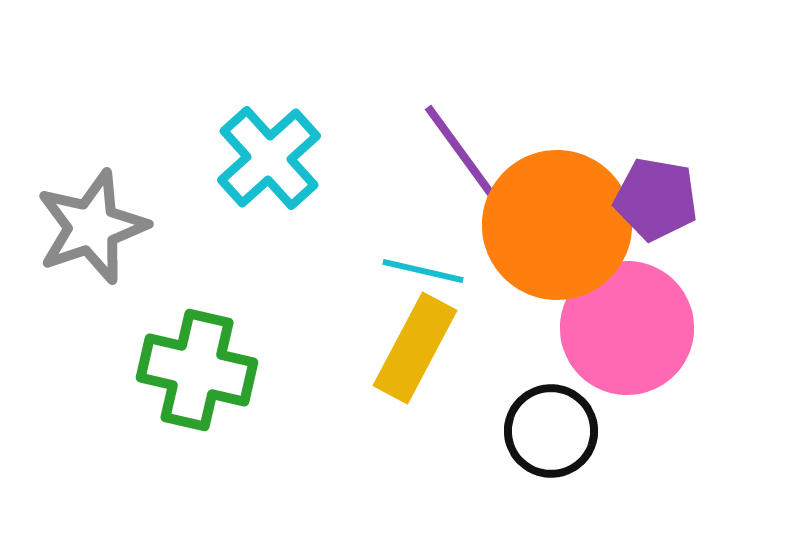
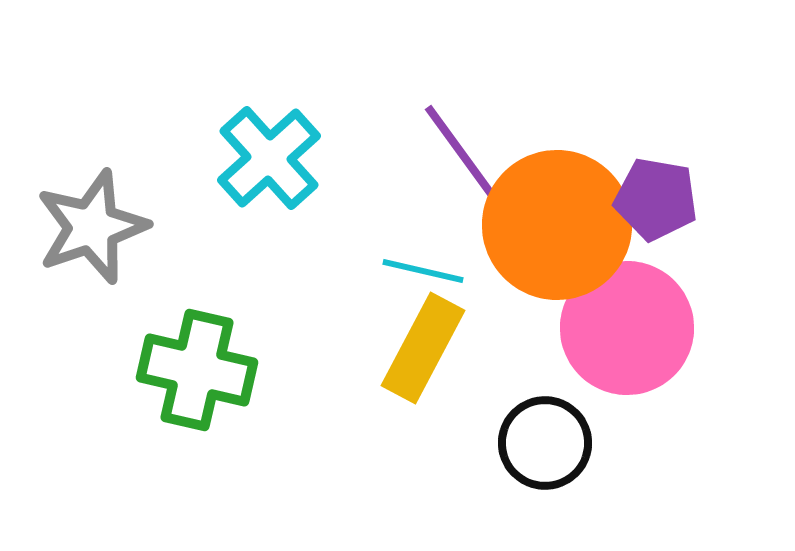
yellow rectangle: moved 8 px right
black circle: moved 6 px left, 12 px down
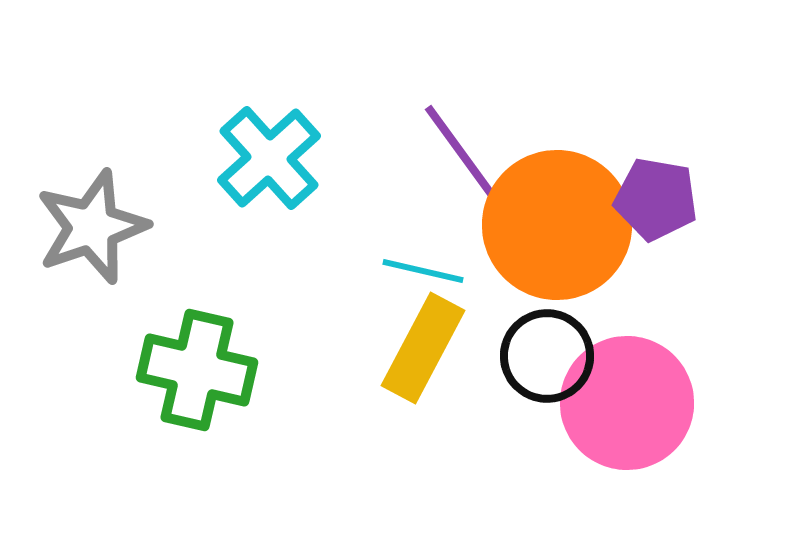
pink circle: moved 75 px down
black circle: moved 2 px right, 87 px up
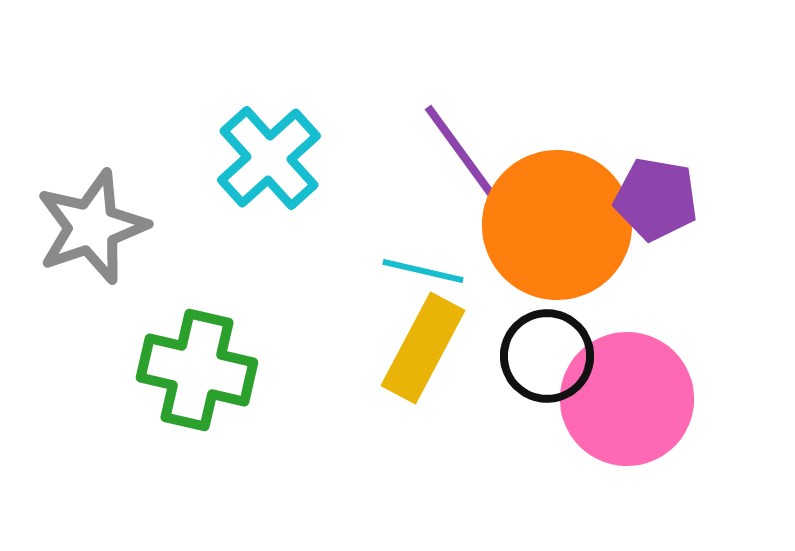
pink circle: moved 4 px up
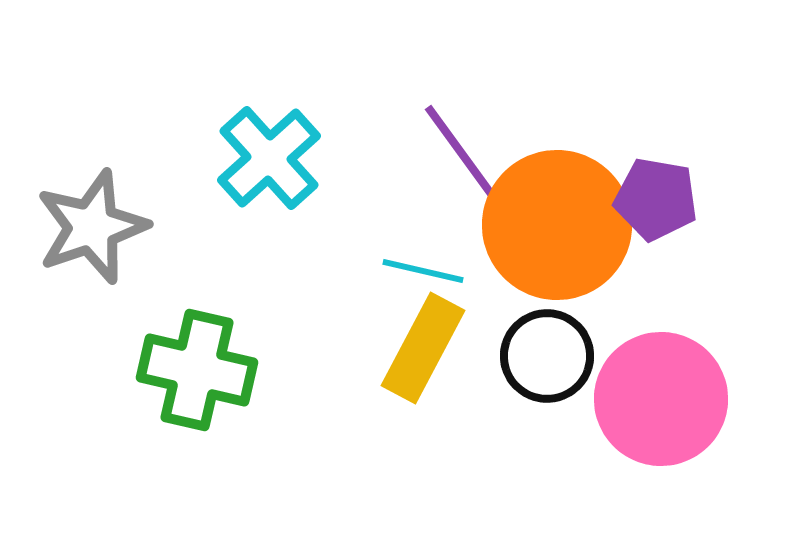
pink circle: moved 34 px right
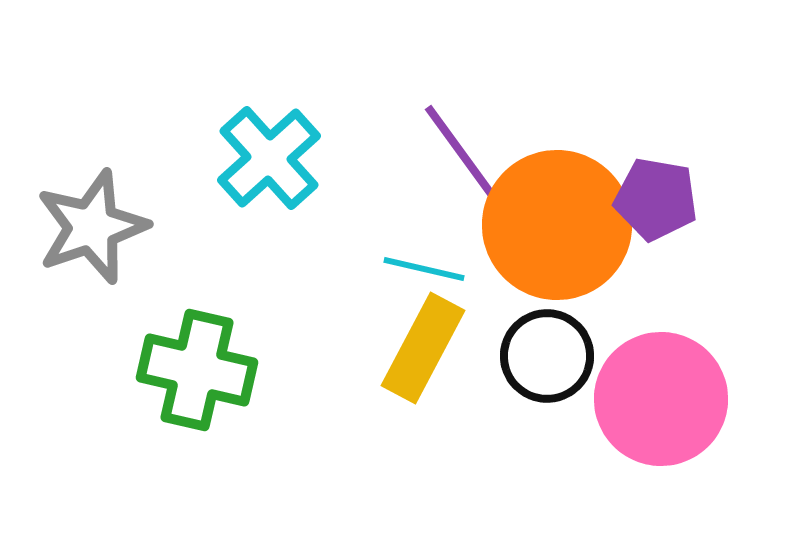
cyan line: moved 1 px right, 2 px up
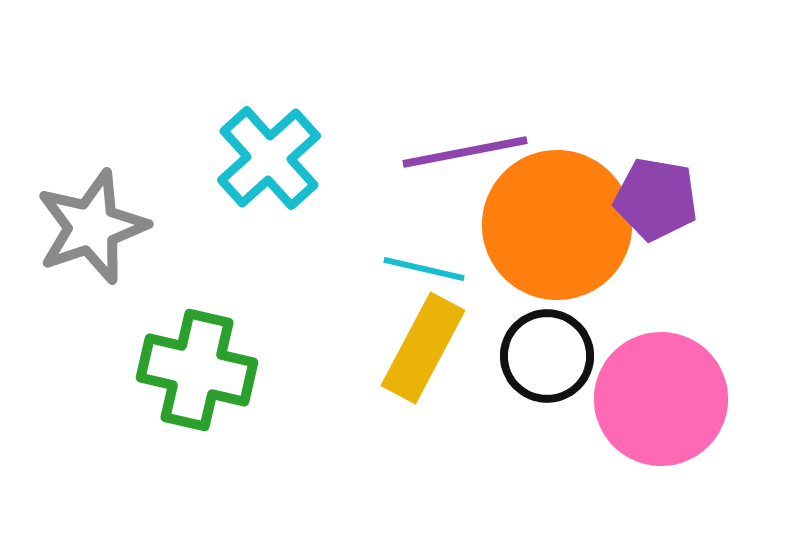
purple line: moved 6 px up; rotated 65 degrees counterclockwise
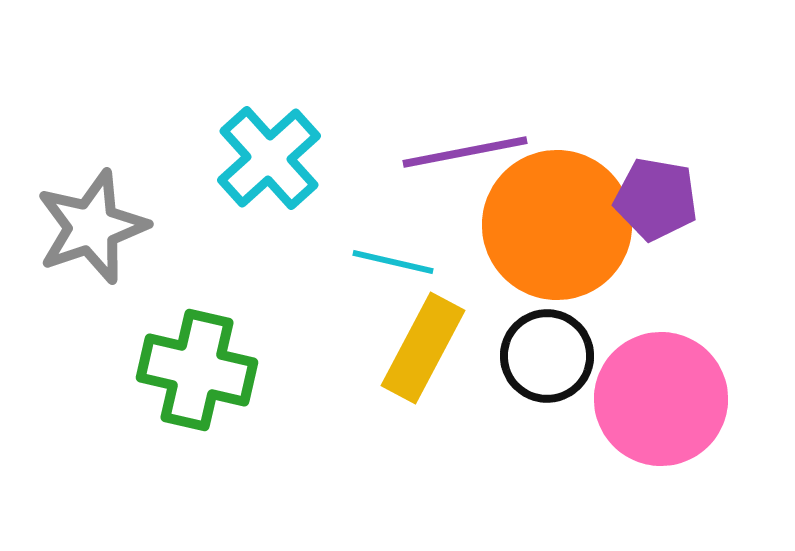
cyan line: moved 31 px left, 7 px up
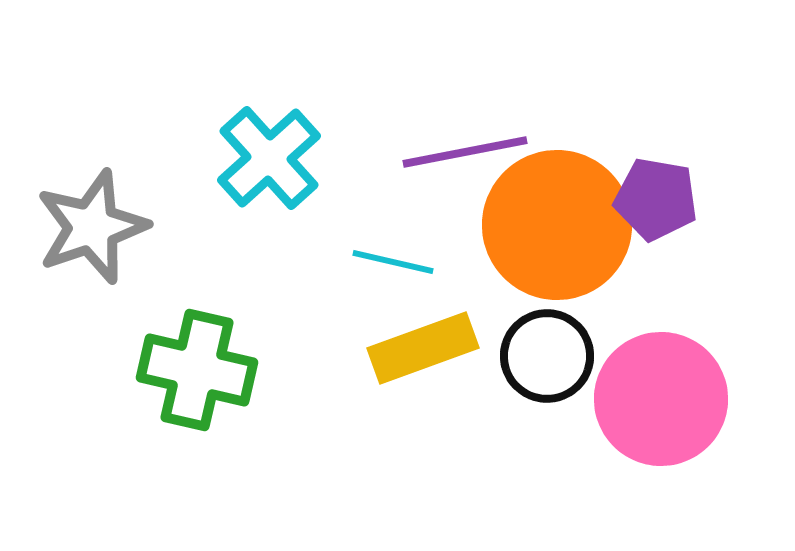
yellow rectangle: rotated 42 degrees clockwise
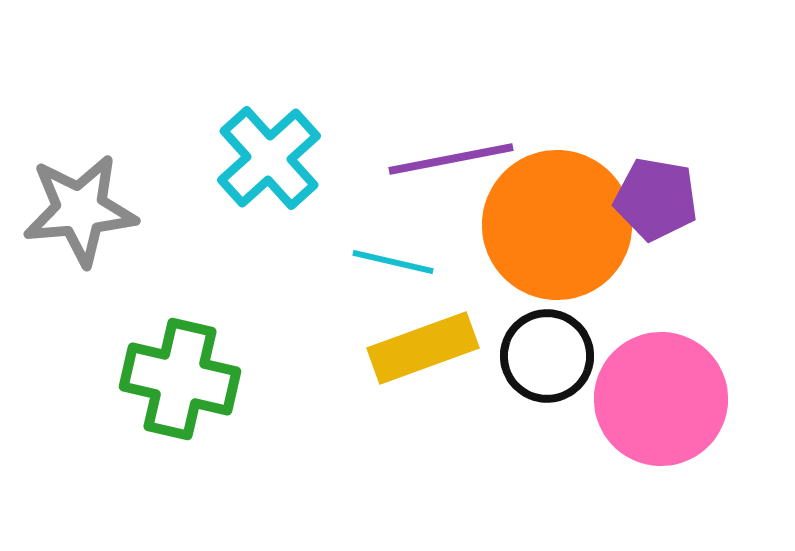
purple line: moved 14 px left, 7 px down
gray star: moved 12 px left, 17 px up; rotated 14 degrees clockwise
green cross: moved 17 px left, 9 px down
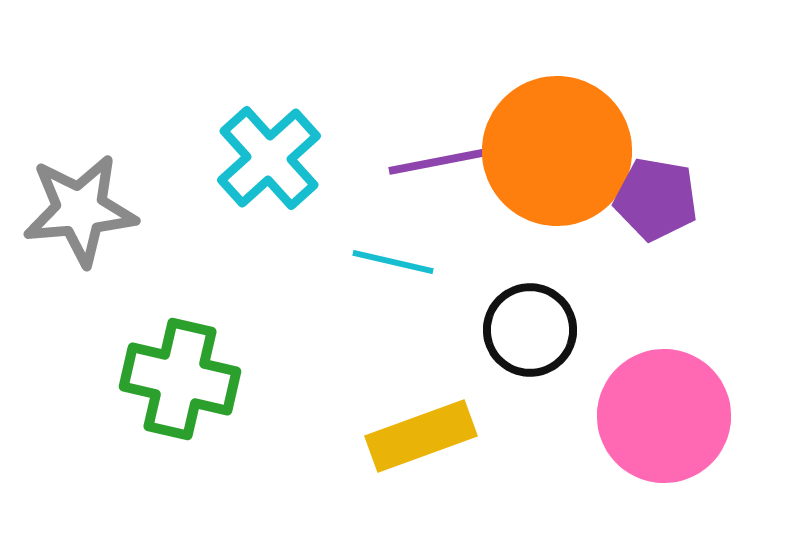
orange circle: moved 74 px up
yellow rectangle: moved 2 px left, 88 px down
black circle: moved 17 px left, 26 px up
pink circle: moved 3 px right, 17 px down
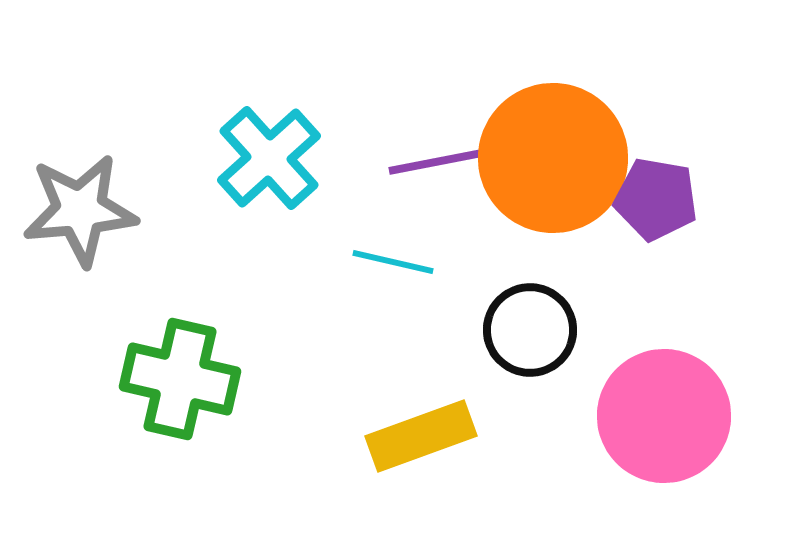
orange circle: moved 4 px left, 7 px down
